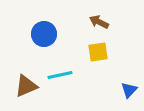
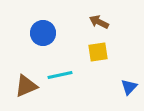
blue circle: moved 1 px left, 1 px up
blue triangle: moved 3 px up
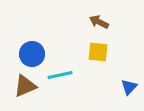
blue circle: moved 11 px left, 21 px down
yellow square: rotated 15 degrees clockwise
brown triangle: moved 1 px left
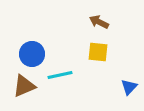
brown triangle: moved 1 px left
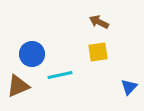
yellow square: rotated 15 degrees counterclockwise
brown triangle: moved 6 px left
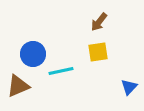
brown arrow: rotated 78 degrees counterclockwise
blue circle: moved 1 px right
cyan line: moved 1 px right, 4 px up
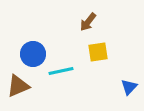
brown arrow: moved 11 px left
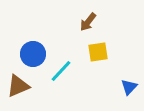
cyan line: rotated 35 degrees counterclockwise
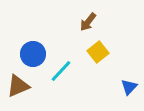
yellow square: rotated 30 degrees counterclockwise
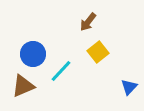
brown triangle: moved 5 px right
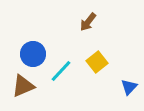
yellow square: moved 1 px left, 10 px down
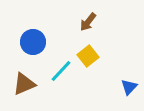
blue circle: moved 12 px up
yellow square: moved 9 px left, 6 px up
brown triangle: moved 1 px right, 2 px up
